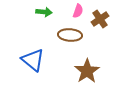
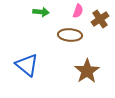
green arrow: moved 3 px left
blue triangle: moved 6 px left, 5 px down
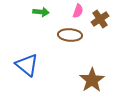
brown star: moved 5 px right, 9 px down
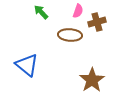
green arrow: rotated 140 degrees counterclockwise
brown cross: moved 3 px left, 3 px down; rotated 18 degrees clockwise
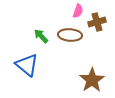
green arrow: moved 24 px down
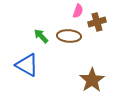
brown ellipse: moved 1 px left, 1 px down
blue triangle: rotated 10 degrees counterclockwise
